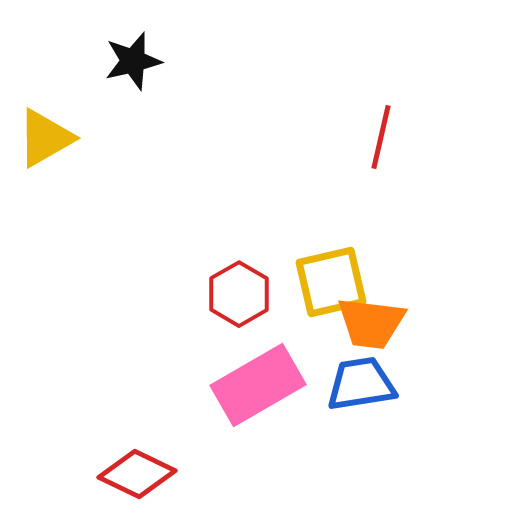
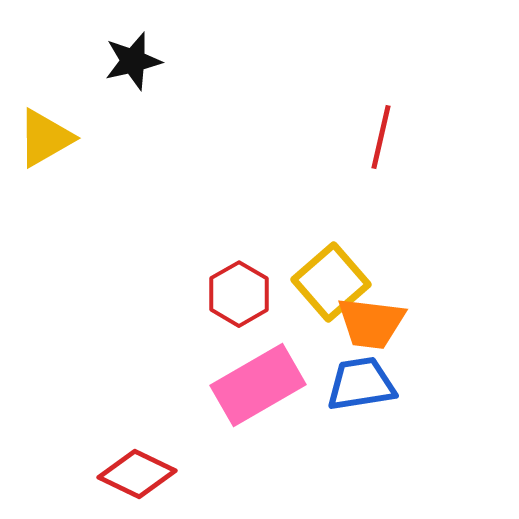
yellow square: rotated 28 degrees counterclockwise
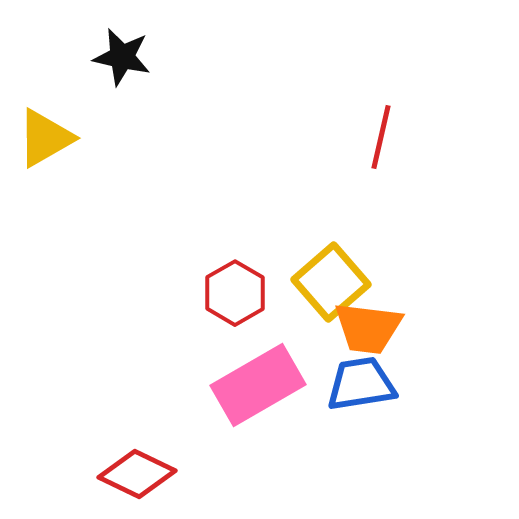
black star: moved 11 px left, 4 px up; rotated 26 degrees clockwise
red hexagon: moved 4 px left, 1 px up
orange trapezoid: moved 3 px left, 5 px down
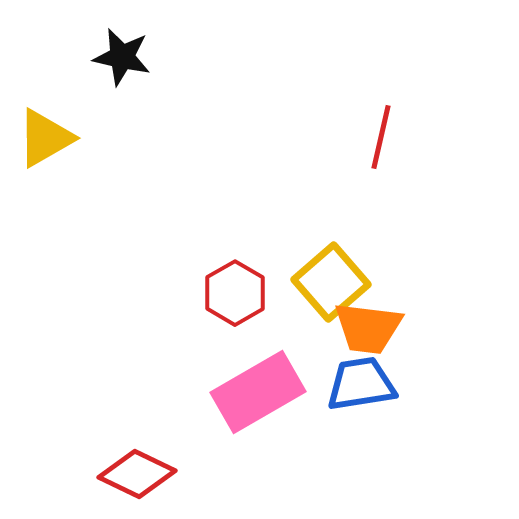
pink rectangle: moved 7 px down
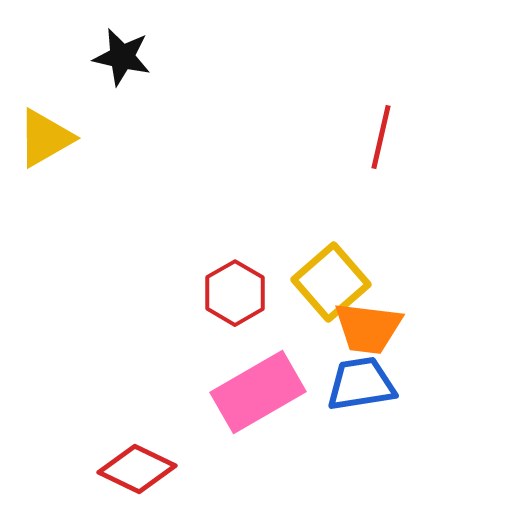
red diamond: moved 5 px up
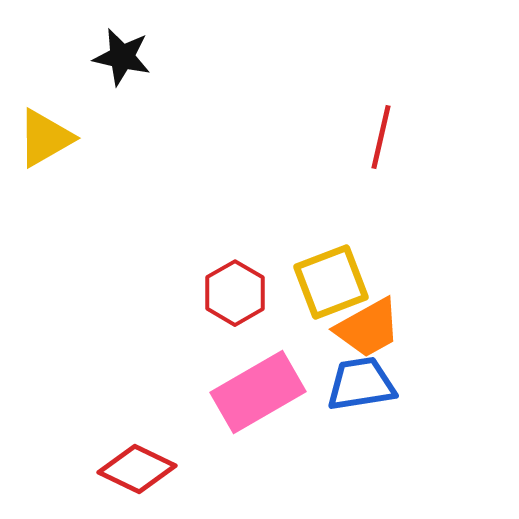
yellow square: rotated 20 degrees clockwise
orange trapezoid: rotated 36 degrees counterclockwise
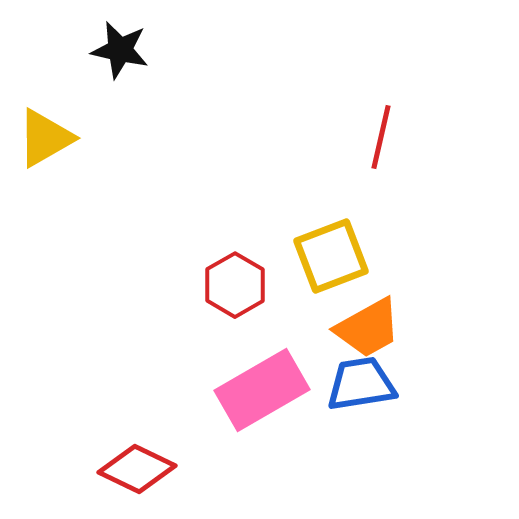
black star: moved 2 px left, 7 px up
yellow square: moved 26 px up
red hexagon: moved 8 px up
pink rectangle: moved 4 px right, 2 px up
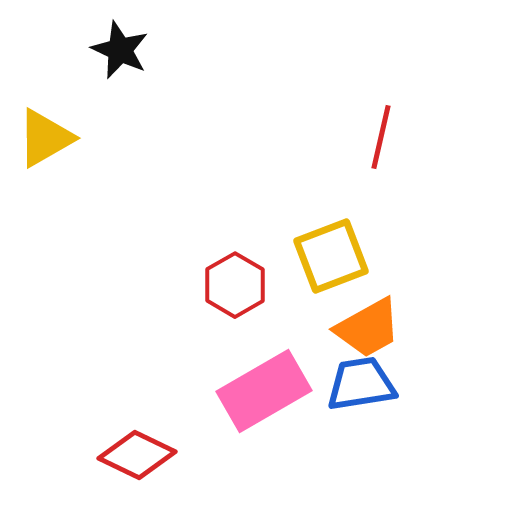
black star: rotated 12 degrees clockwise
pink rectangle: moved 2 px right, 1 px down
red diamond: moved 14 px up
